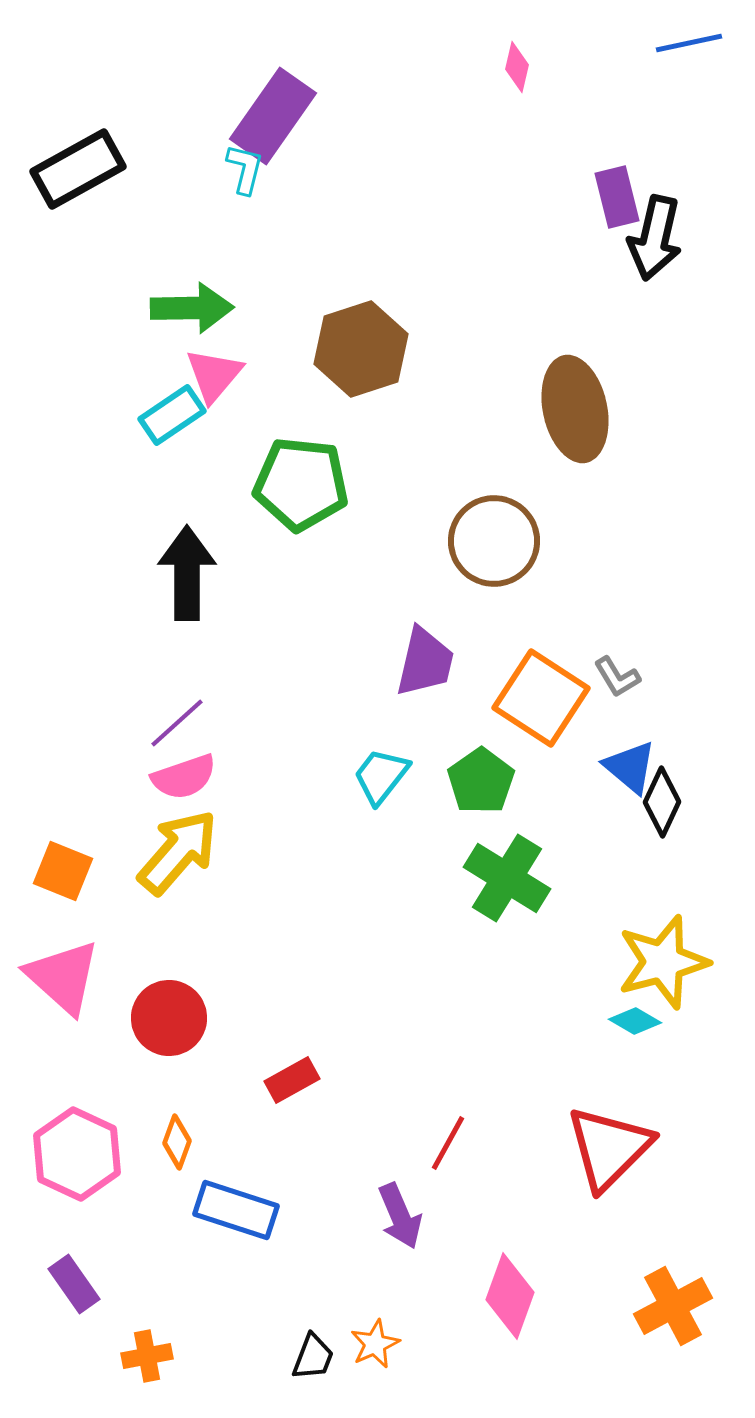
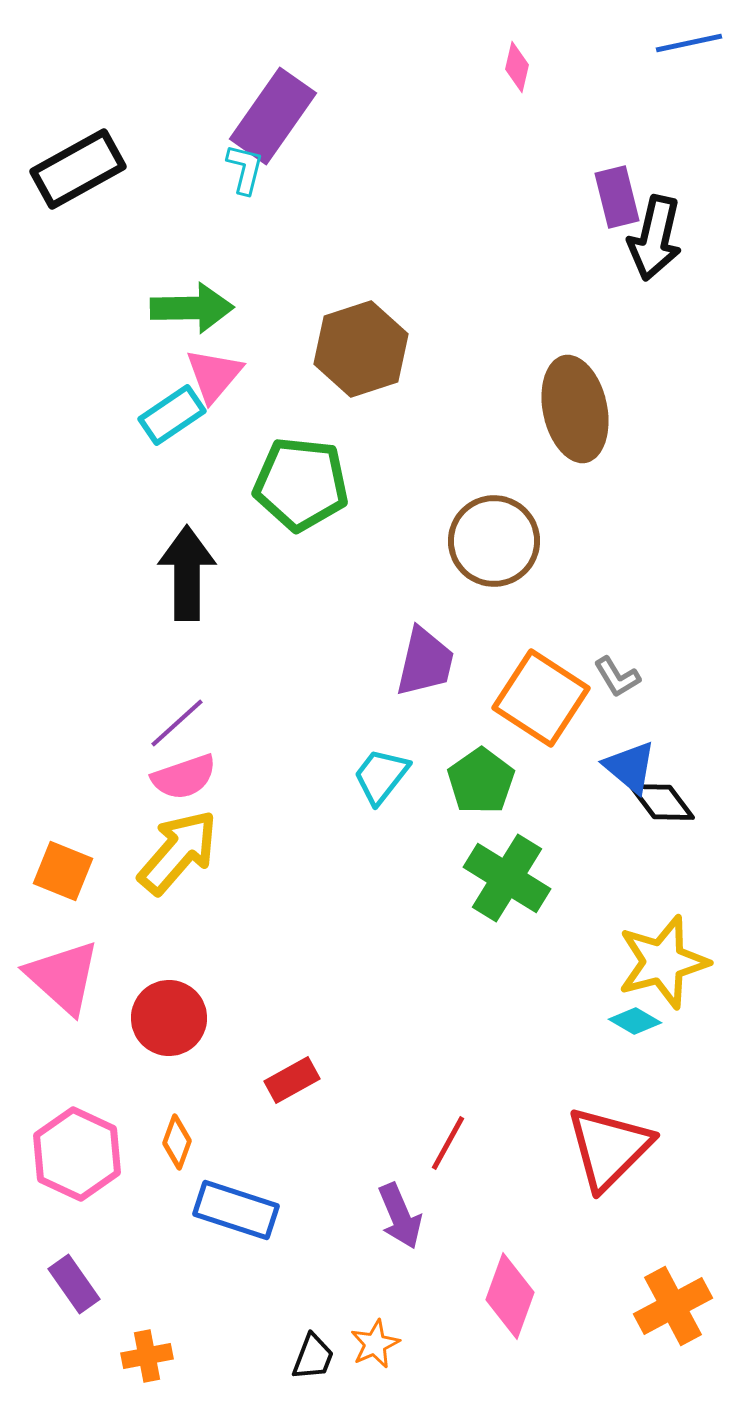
black diamond at (662, 802): rotated 62 degrees counterclockwise
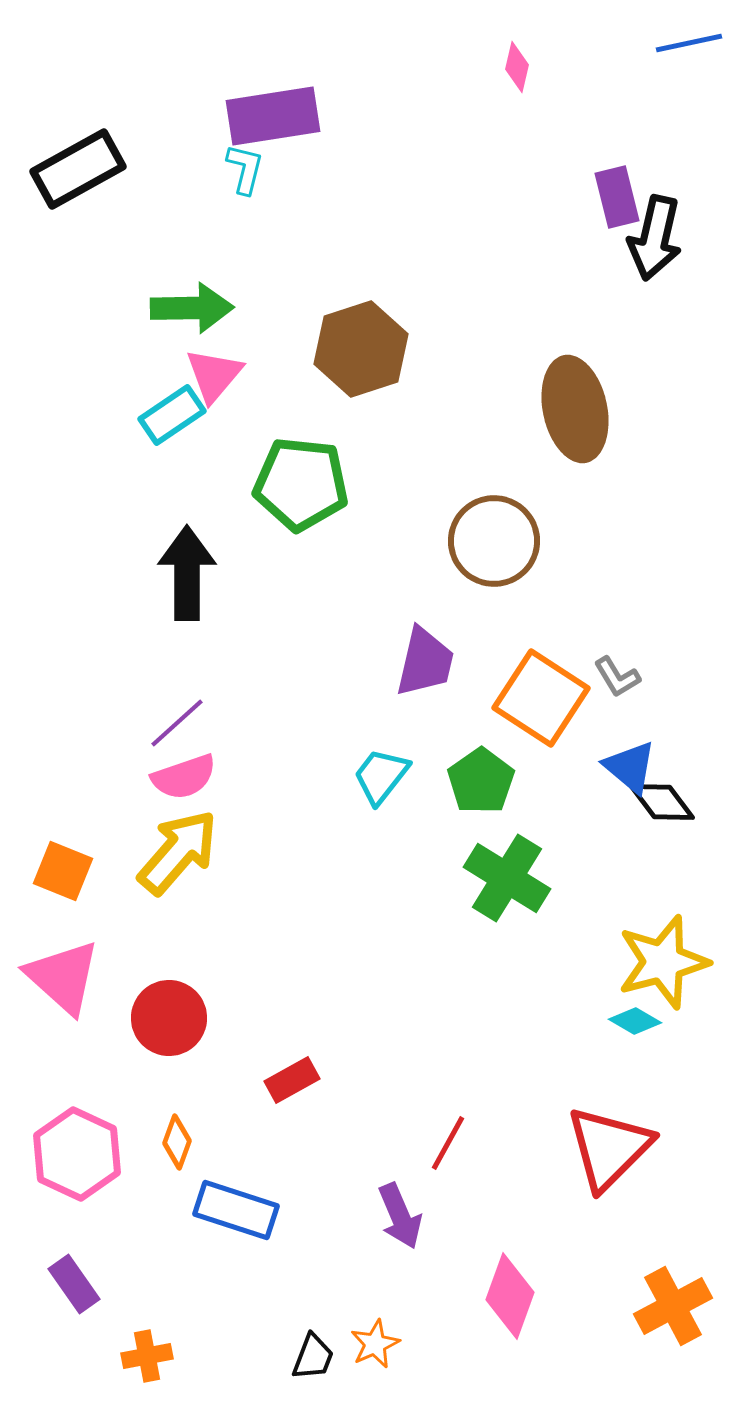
purple rectangle at (273, 116): rotated 46 degrees clockwise
